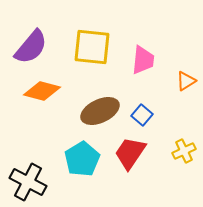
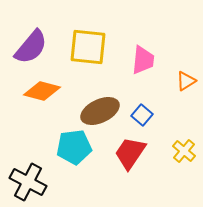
yellow square: moved 4 px left
yellow cross: rotated 25 degrees counterclockwise
cyan pentagon: moved 8 px left, 12 px up; rotated 24 degrees clockwise
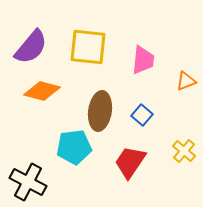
orange triangle: rotated 10 degrees clockwise
brown ellipse: rotated 57 degrees counterclockwise
red trapezoid: moved 9 px down
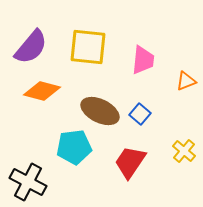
brown ellipse: rotated 72 degrees counterclockwise
blue square: moved 2 px left, 1 px up
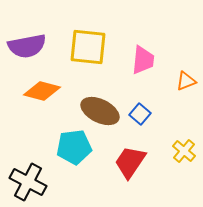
purple semicircle: moved 4 px left, 1 px up; rotated 39 degrees clockwise
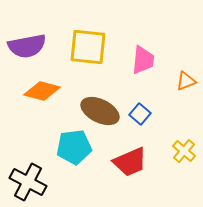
red trapezoid: rotated 147 degrees counterclockwise
